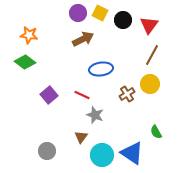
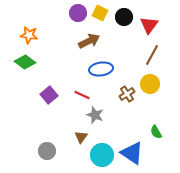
black circle: moved 1 px right, 3 px up
brown arrow: moved 6 px right, 2 px down
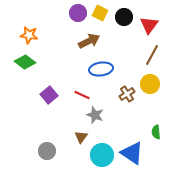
green semicircle: rotated 24 degrees clockwise
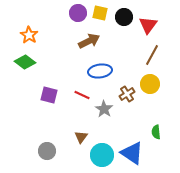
yellow square: rotated 14 degrees counterclockwise
red triangle: moved 1 px left
orange star: rotated 24 degrees clockwise
blue ellipse: moved 1 px left, 2 px down
purple square: rotated 36 degrees counterclockwise
gray star: moved 9 px right, 6 px up; rotated 12 degrees clockwise
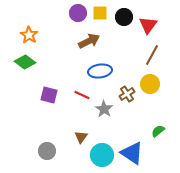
yellow square: rotated 14 degrees counterclockwise
green semicircle: moved 2 px right, 1 px up; rotated 56 degrees clockwise
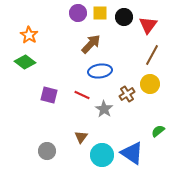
brown arrow: moved 2 px right, 3 px down; rotated 20 degrees counterclockwise
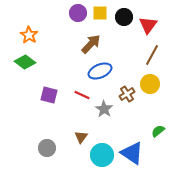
blue ellipse: rotated 15 degrees counterclockwise
gray circle: moved 3 px up
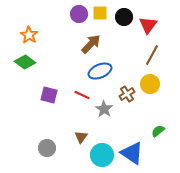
purple circle: moved 1 px right, 1 px down
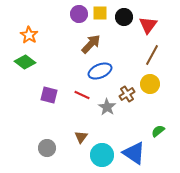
gray star: moved 3 px right, 2 px up
blue triangle: moved 2 px right
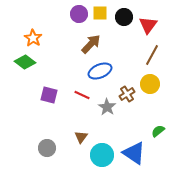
orange star: moved 4 px right, 3 px down
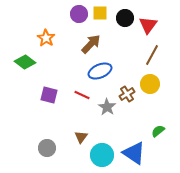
black circle: moved 1 px right, 1 px down
orange star: moved 13 px right
